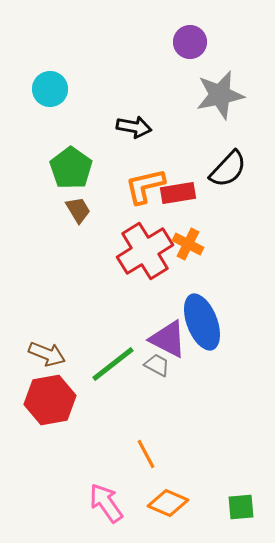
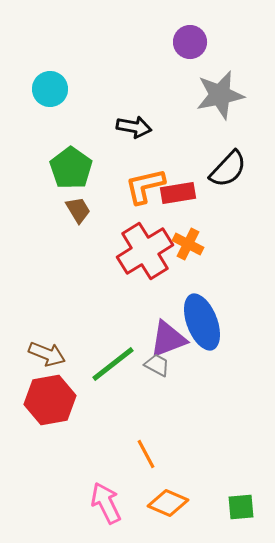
purple triangle: rotated 48 degrees counterclockwise
pink arrow: rotated 9 degrees clockwise
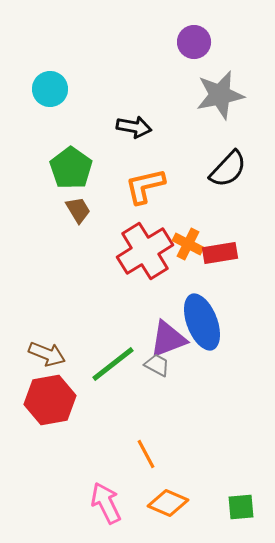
purple circle: moved 4 px right
red rectangle: moved 42 px right, 60 px down
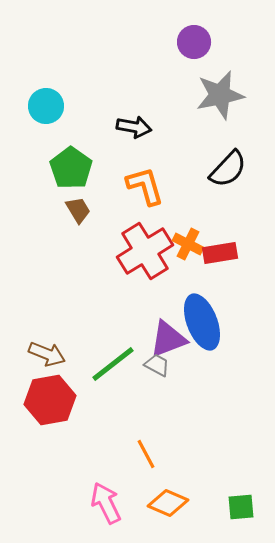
cyan circle: moved 4 px left, 17 px down
orange L-shape: rotated 87 degrees clockwise
